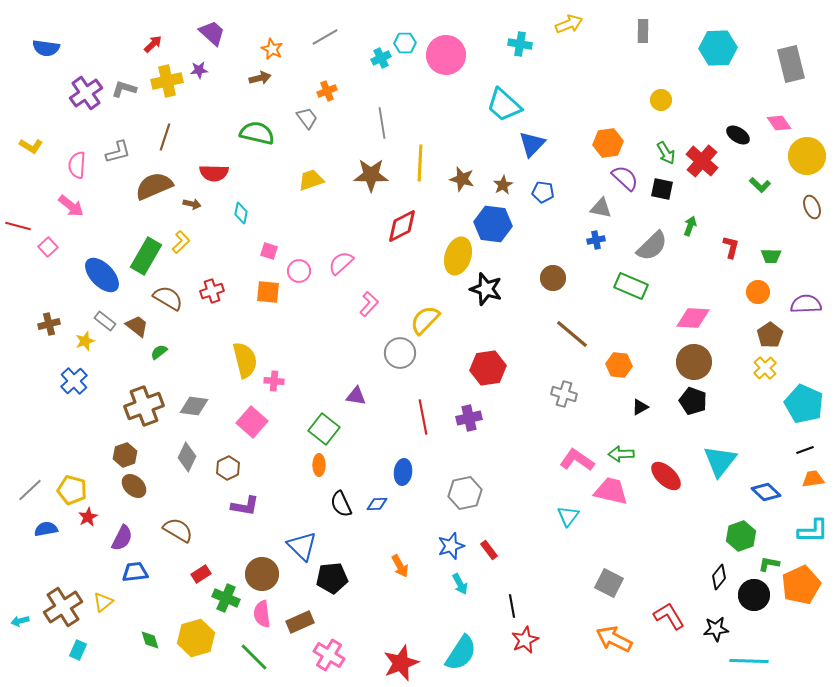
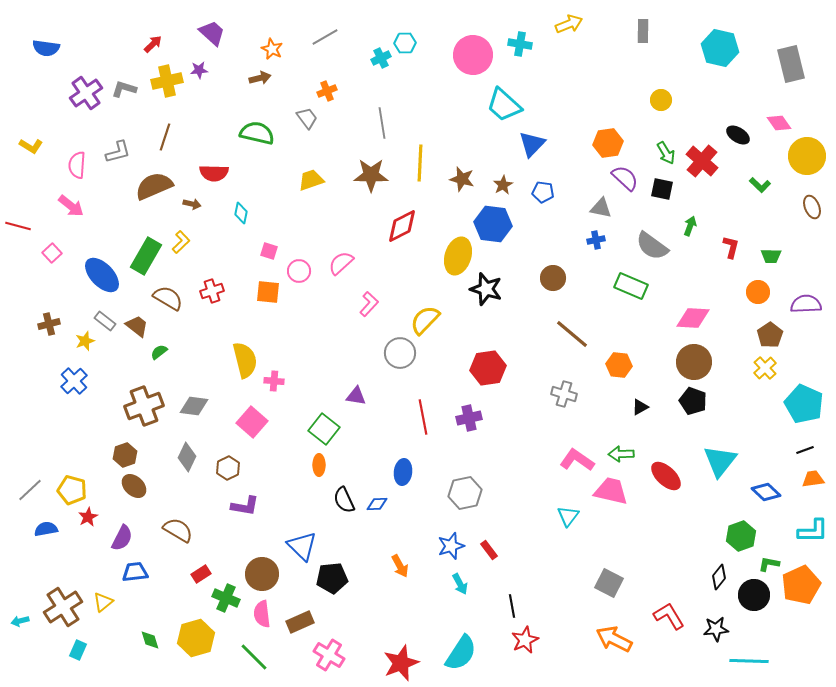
cyan hexagon at (718, 48): moved 2 px right; rotated 15 degrees clockwise
pink circle at (446, 55): moved 27 px right
gray semicircle at (652, 246): rotated 80 degrees clockwise
pink square at (48, 247): moved 4 px right, 6 px down
black semicircle at (341, 504): moved 3 px right, 4 px up
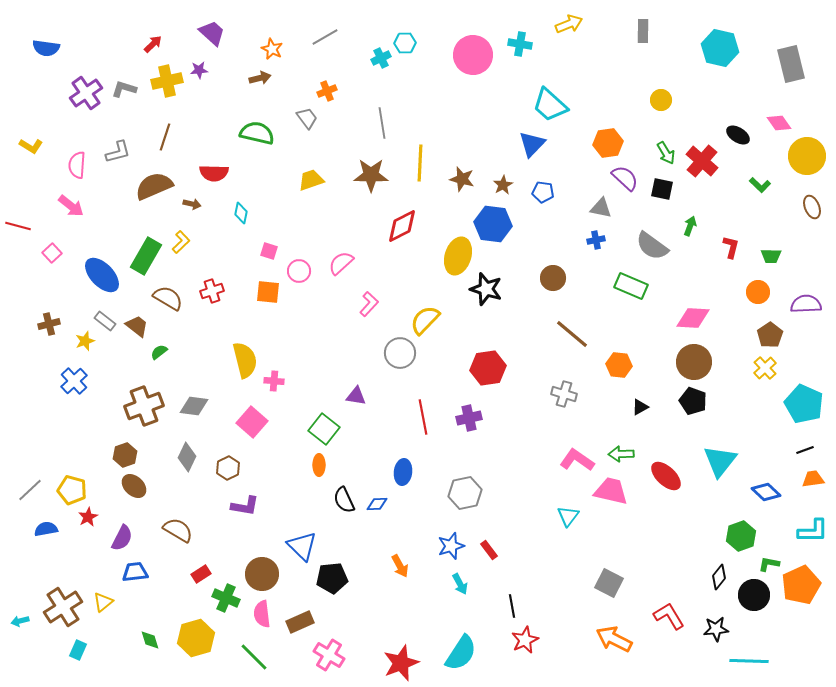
cyan trapezoid at (504, 105): moved 46 px right
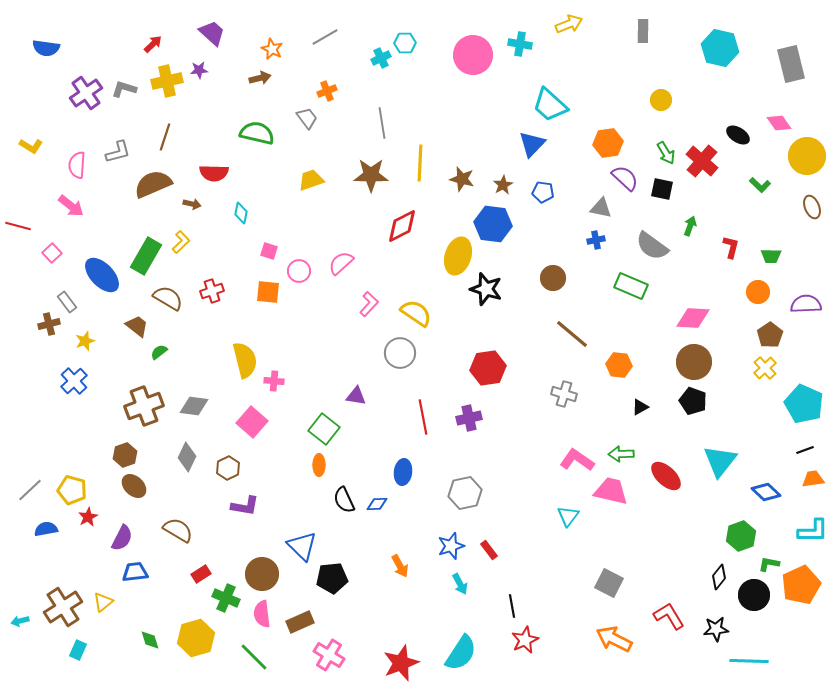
brown semicircle at (154, 186): moved 1 px left, 2 px up
yellow semicircle at (425, 320): moved 9 px left, 7 px up; rotated 80 degrees clockwise
gray rectangle at (105, 321): moved 38 px left, 19 px up; rotated 15 degrees clockwise
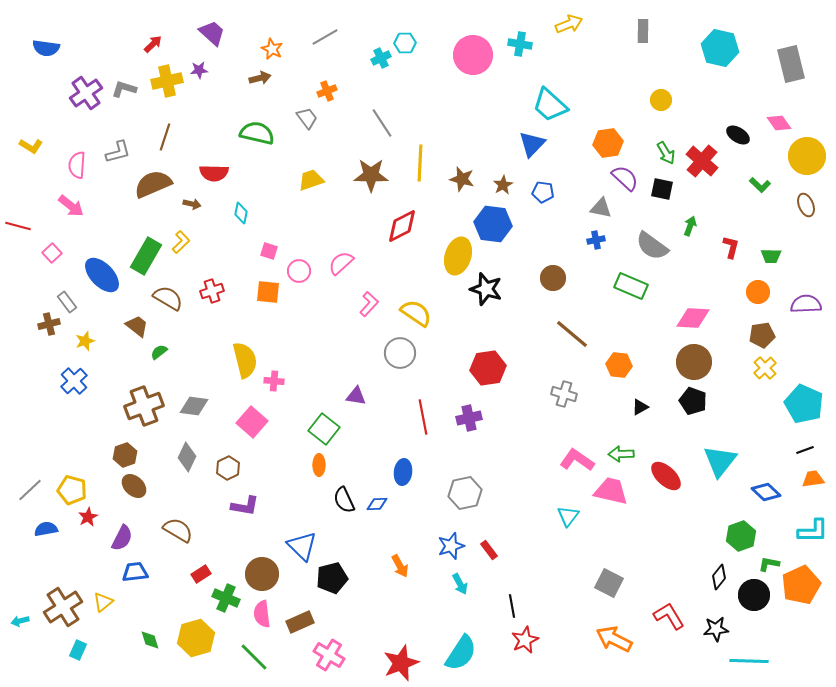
gray line at (382, 123): rotated 24 degrees counterclockwise
brown ellipse at (812, 207): moved 6 px left, 2 px up
brown pentagon at (770, 335): moved 8 px left; rotated 25 degrees clockwise
black pentagon at (332, 578): rotated 8 degrees counterclockwise
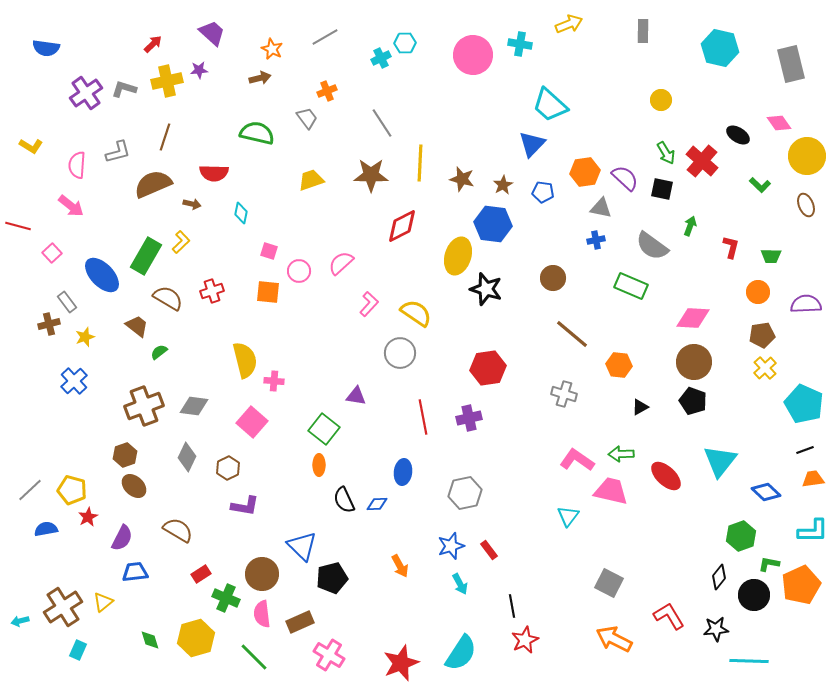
orange hexagon at (608, 143): moved 23 px left, 29 px down
yellow star at (85, 341): moved 4 px up
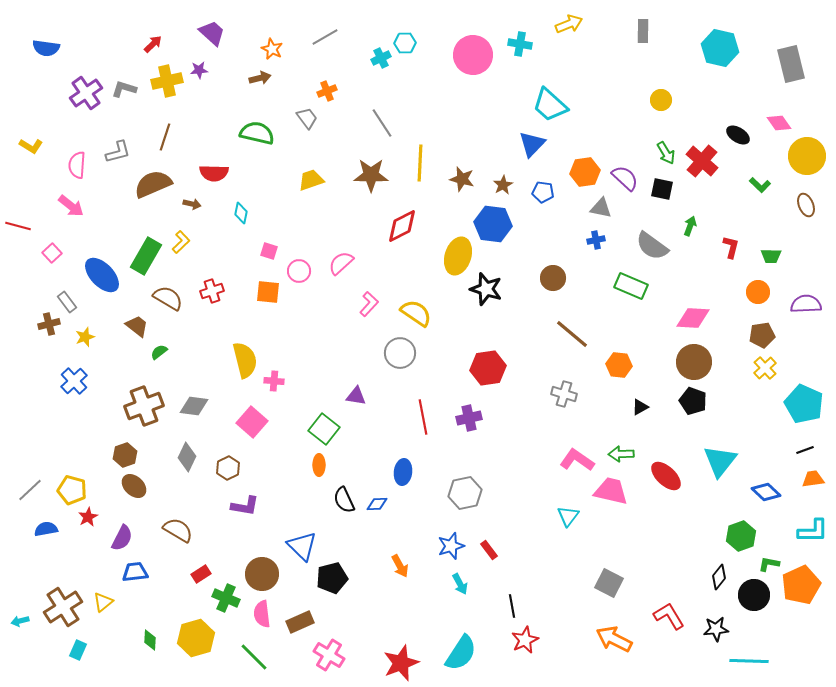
green diamond at (150, 640): rotated 20 degrees clockwise
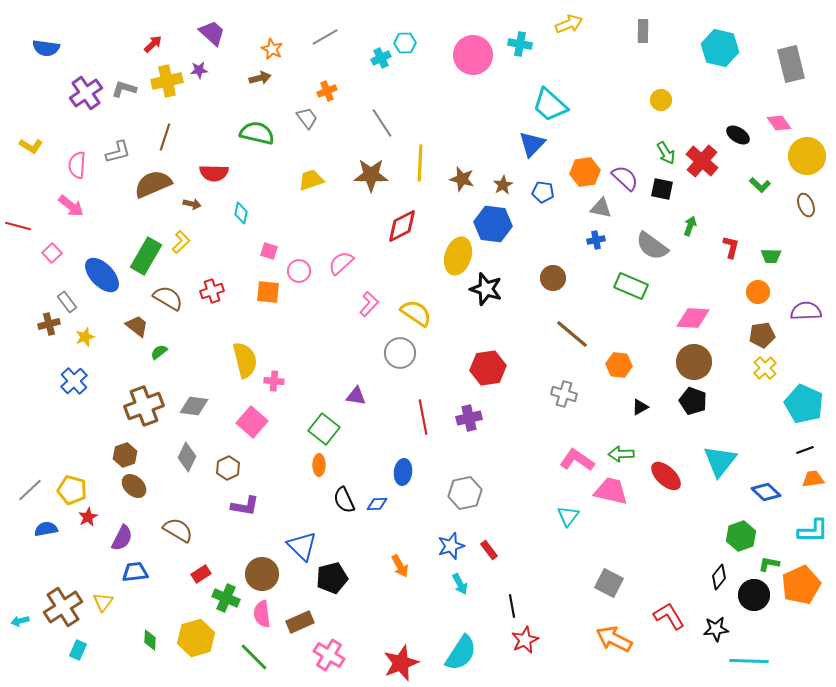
purple semicircle at (806, 304): moved 7 px down
yellow triangle at (103, 602): rotated 15 degrees counterclockwise
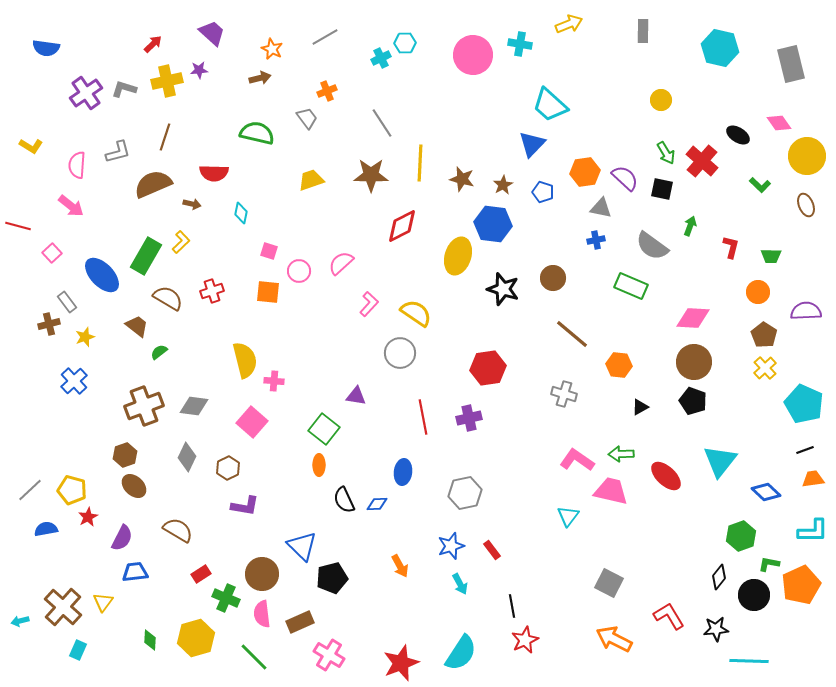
blue pentagon at (543, 192): rotated 10 degrees clockwise
black star at (486, 289): moved 17 px right
brown pentagon at (762, 335): moved 2 px right; rotated 30 degrees counterclockwise
red rectangle at (489, 550): moved 3 px right
brown cross at (63, 607): rotated 15 degrees counterclockwise
